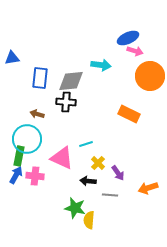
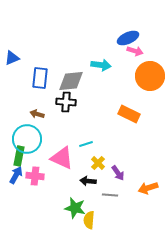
blue triangle: rotated 14 degrees counterclockwise
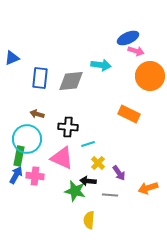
pink arrow: moved 1 px right
black cross: moved 2 px right, 25 px down
cyan line: moved 2 px right
purple arrow: moved 1 px right
green star: moved 17 px up
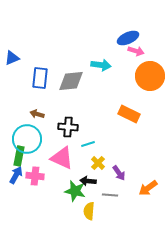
orange arrow: rotated 18 degrees counterclockwise
yellow semicircle: moved 9 px up
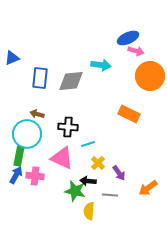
cyan circle: moved 5 px up
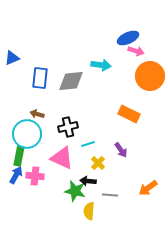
black cross: rotated 18 degrees counterclockwise
purple arrow: moved 2 px right, 23 px up
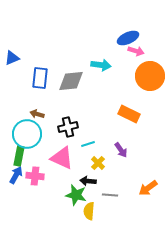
green star: moved 1 px right, 4 px down
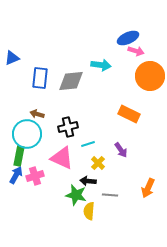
pink cross: rotated 24 degrees counterclockwise
orange arrow: rotated 30 degrees counterclockwise
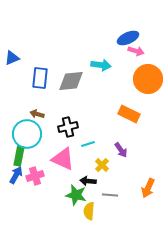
orange circle: moved 2 px left, 3 px down
pink triangle: moved 1 px right, 1 px down
yellow cross: moved 4 px right, 2 px down
